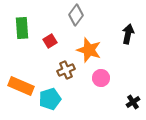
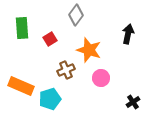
red square: moved 2 px up
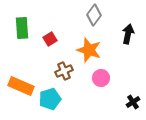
gray diamond: moved 18 px right
brown cross: moved 2 px left, 1 px down
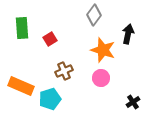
orange star: moved 14 px right
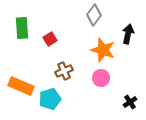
black cross: moved 3 px left
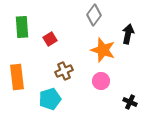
green rectangle: moved 1 px up
pink circle: moved 3 px down
orange rectangle: moved 4 px left, 9 px up; rotated 60 degrees clockwise
black cross: rotated 32 degrees counterclockwise
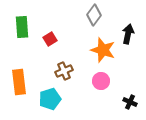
orange rectangle: moved 2 px right, 5 px down
